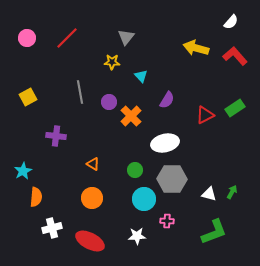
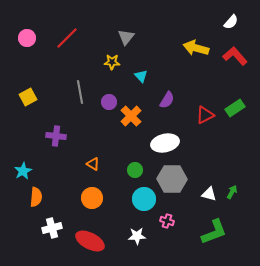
pink cross: rotated 16 degrees clockwise
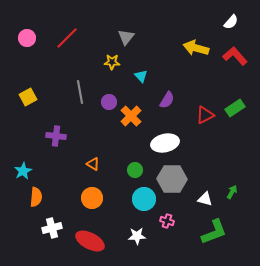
white triangle: moved 4 px left, 5 px down
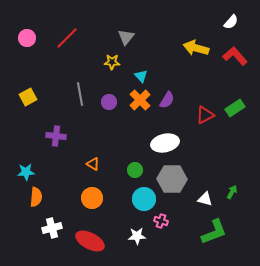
gray line: moved 2 px down
orange cross: moved 9 px right, 16 px up
cyan star: moved 3 px right, 1 px down; rotated 24 degrees clockwise
pink cross: moved 6 px left
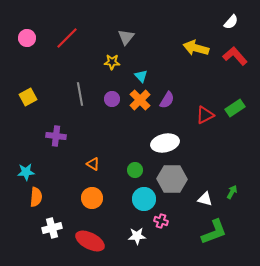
purple circle: moved 3 px right, 3 px up
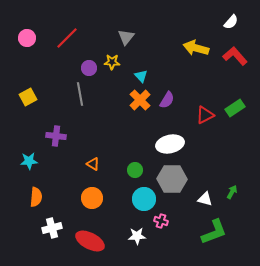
purple circle: moved 23 px left, 31 px up
white ellipse: moved 5 px right, 1 px down
cyan star: moved 3 px right, 11 px up
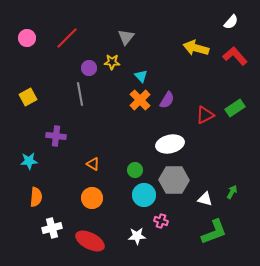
gray hexagon: moved 2 px right, 1 px down
cyan circle: moved 4 px up
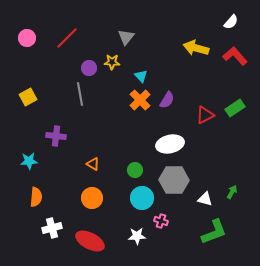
cyan circle: moved 2 px left, 3 px down
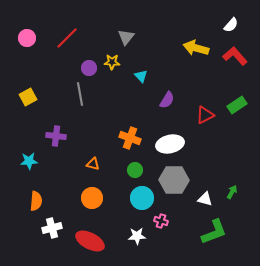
white semicircle: moved 3 px down
orange cross: moved 10 px left, 38 px down; rotated 25 degrees counterclockwise
green rectangle: moved 2 px right, 3 px up
orange triangle: rotated 16 degrees counterclockwise
orange semicircle: moved 4 px down
